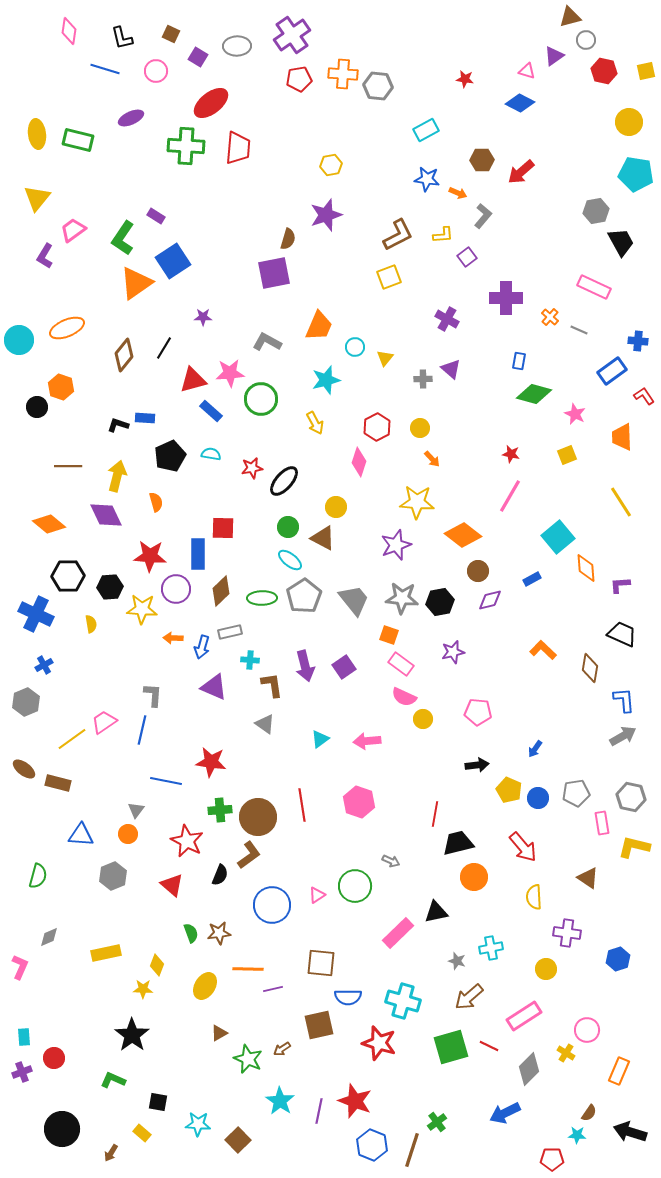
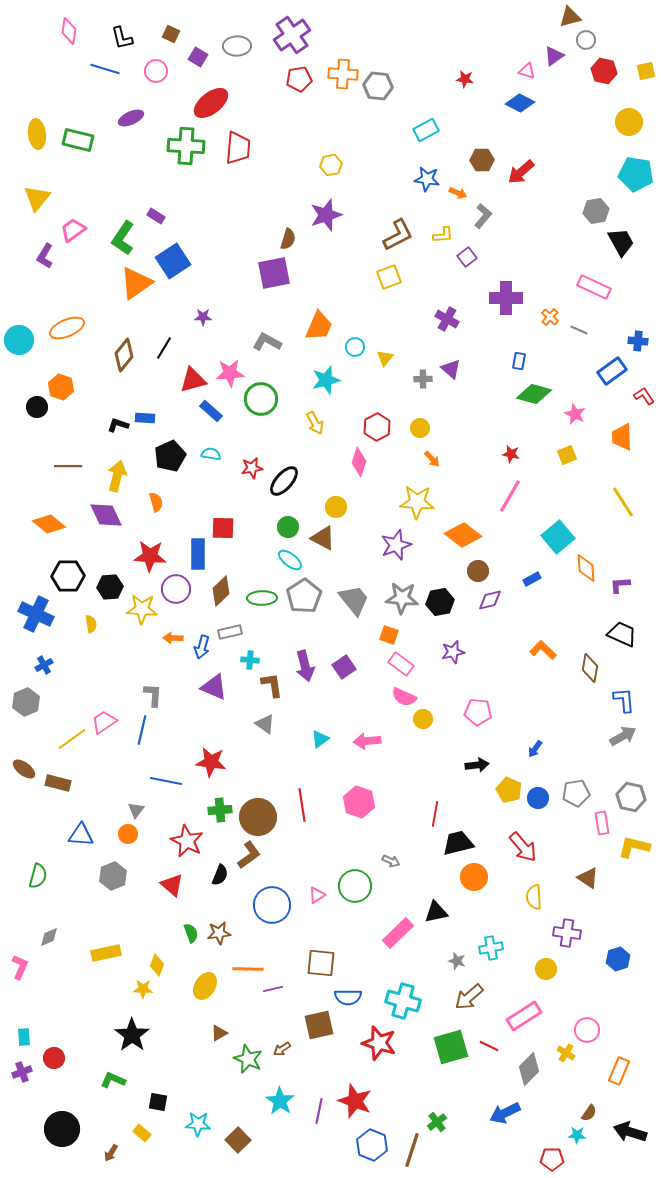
yellow line at (621, 502): moved 2 px right
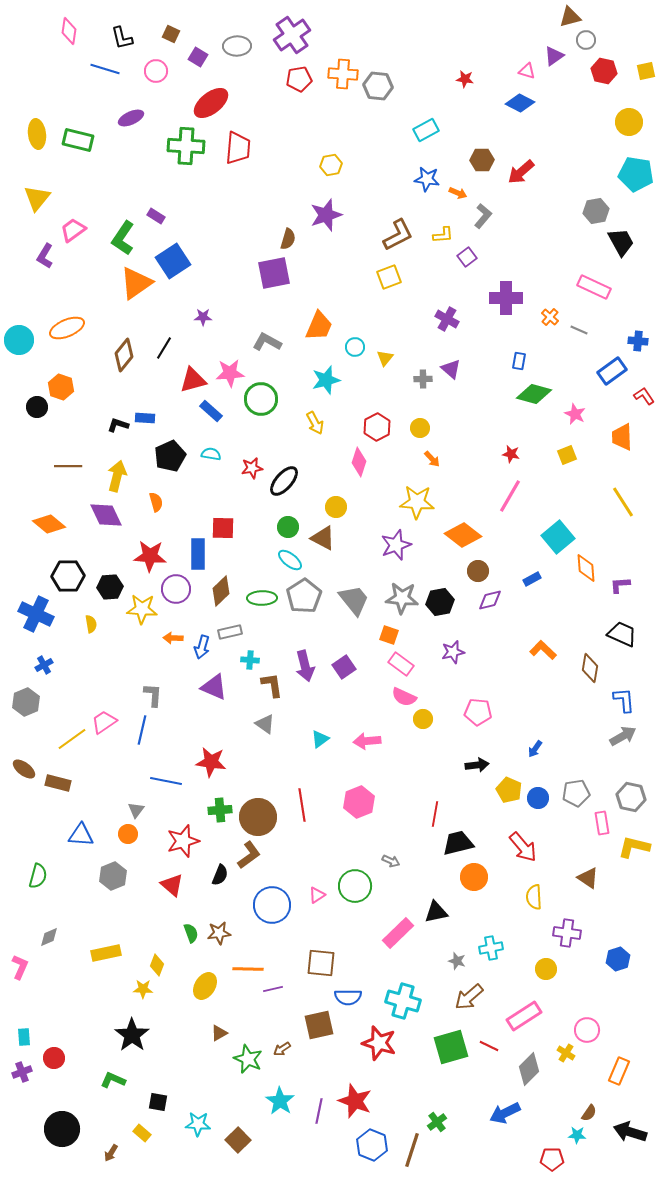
pink hexagon at (359, 802): rotated 20 degrees clockwise
red star at (187, 841): moved 4 px left; rotated 28 degrees clockwise
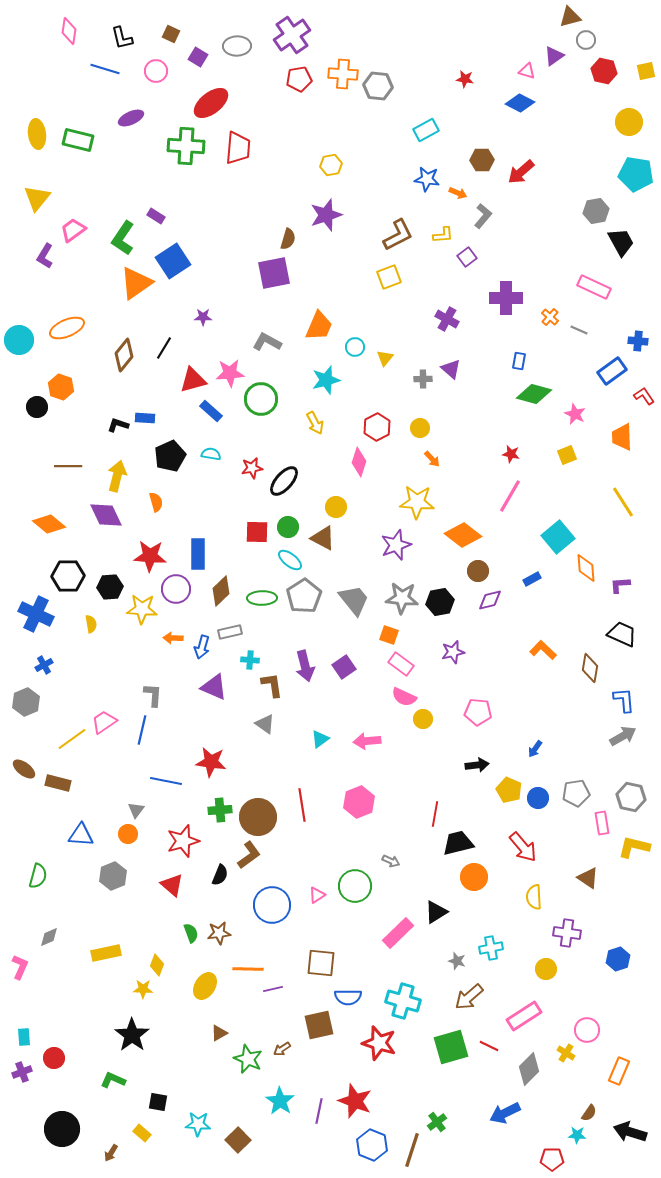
red square at (223, 528): moved 34 px right, 4 px down
black triangle at (436, 912): rotated 20 degrees counterclockwise
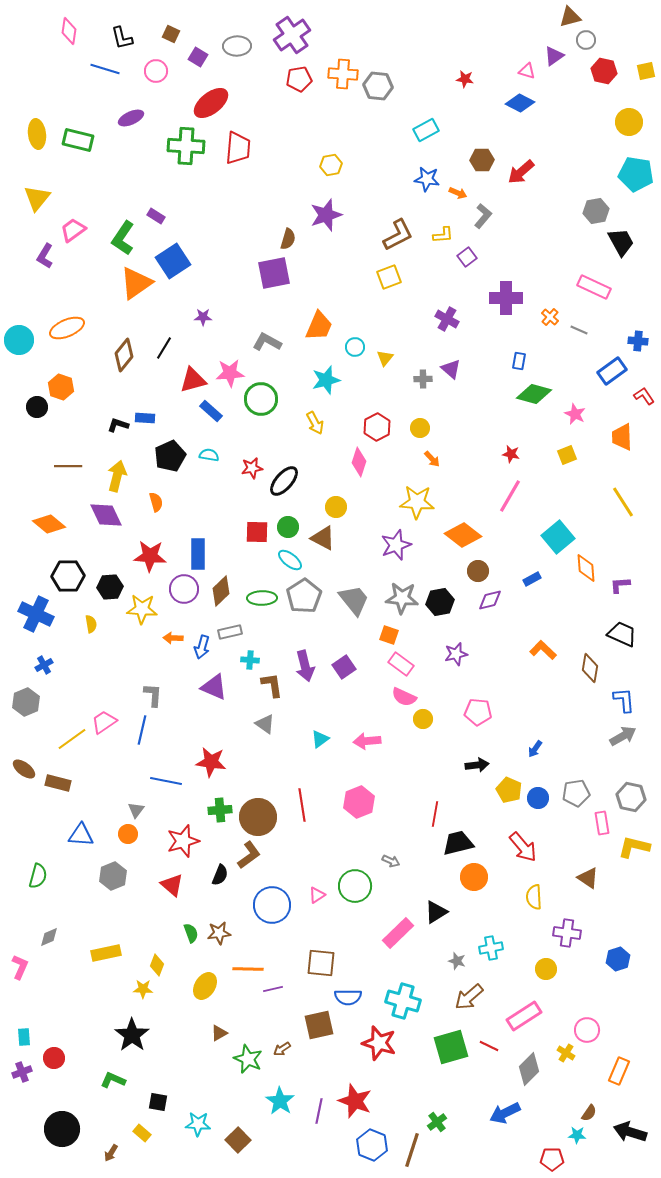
cyan semicircle at (211, 454): moved 2 px left, 1 px down
purple circle at (176, 589): moved 8 px right
purple star at (453, 652): moved 3 px right, 2 px down
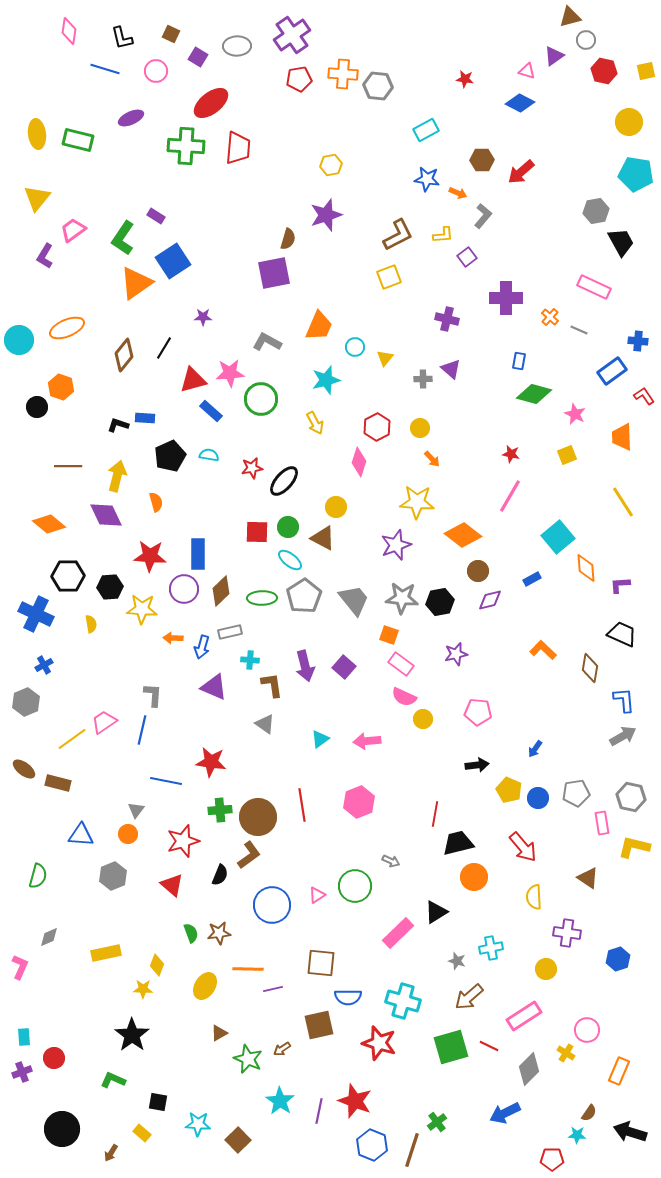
purple cross at (447, 319): rotated 15 degrees counterclockwise
purple square at (344, 667): rotated 15 degrees counterclockwise
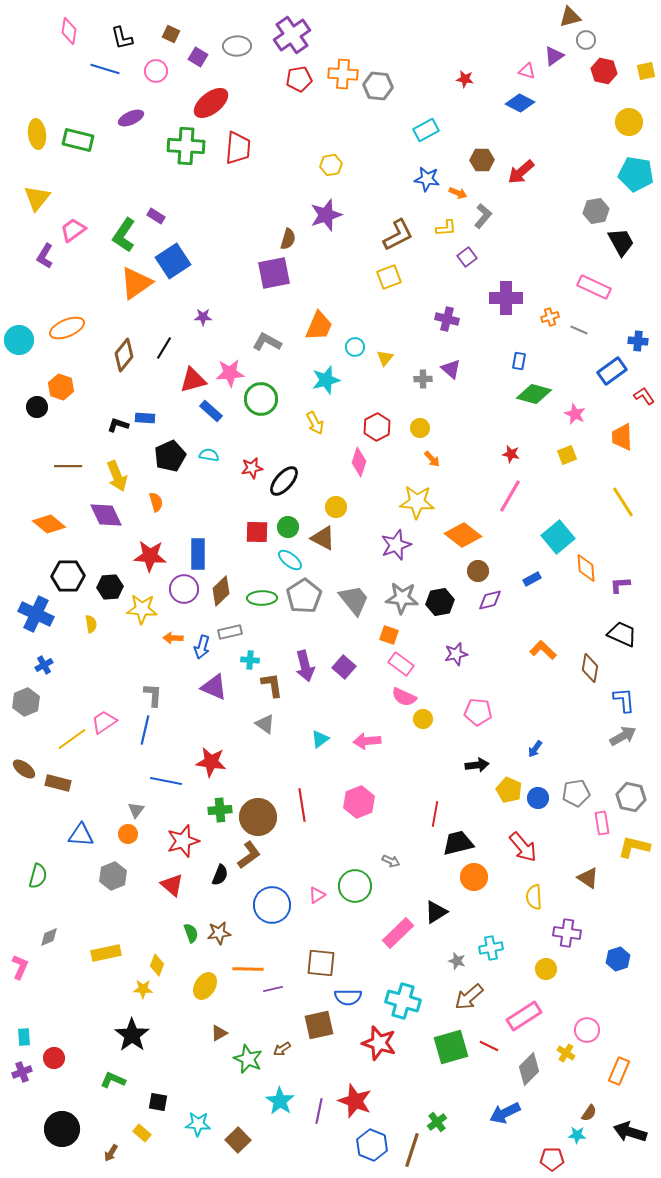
yellow L-shape at (443, 235): moved 3 px right, 7 px up
green L-shape at (123, 238): moved 1 px right, 3 px up
orange cross at (550, 317): rotated 30 degrees clockwise
yellow arrow at (117, 476): rotated 144 degrees clockwise
blue line at (142, 730): moved 3 px right
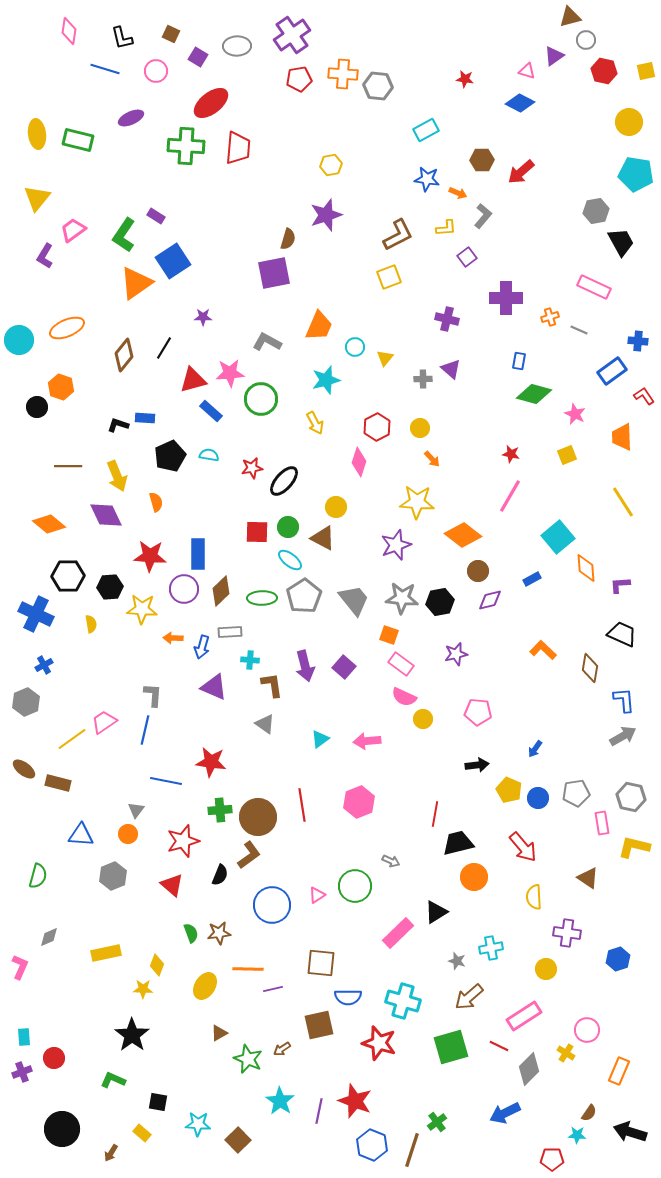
gray rectangle at (230, 632): rotated 10 degrees clockwise
red line at (489, 1046): moved 10 px right
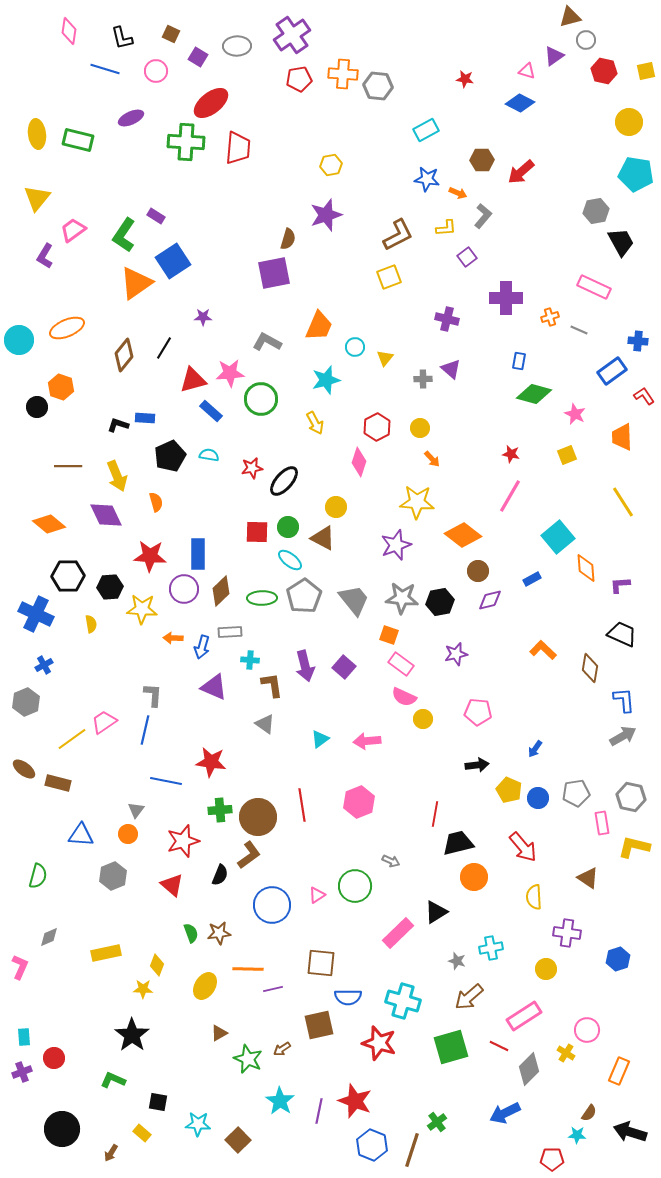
green cross at (186, 146): moved 4 px up
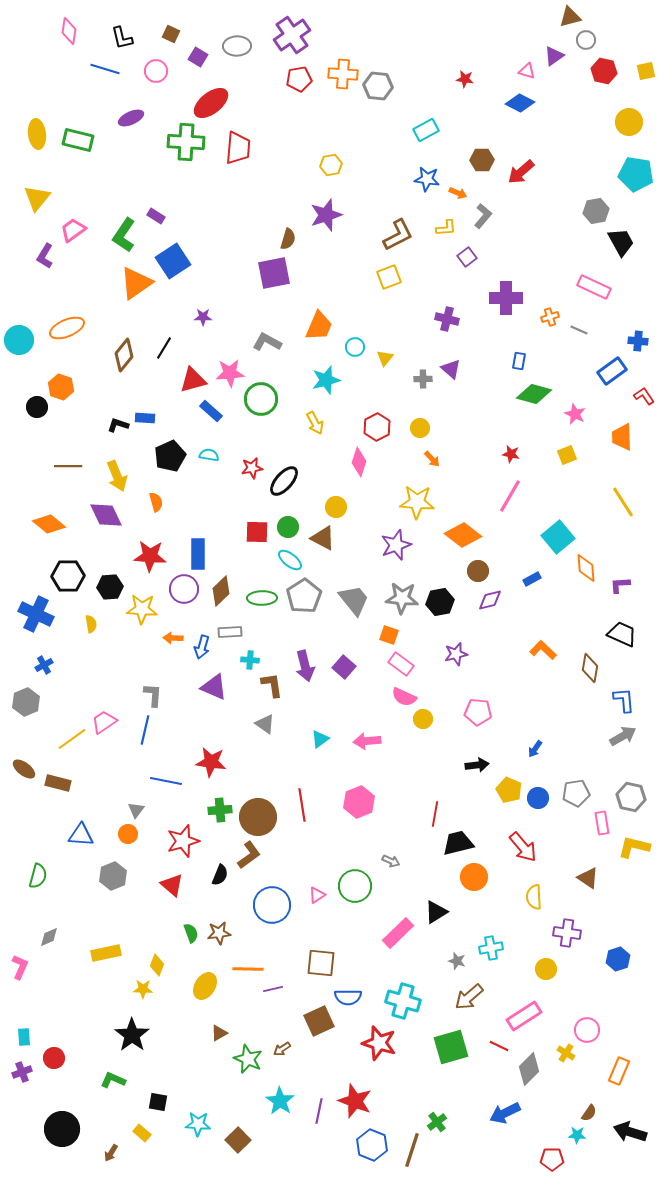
brown square at (319, 1025): moved 4 px up; rotated 12 degrees counterclockwise
